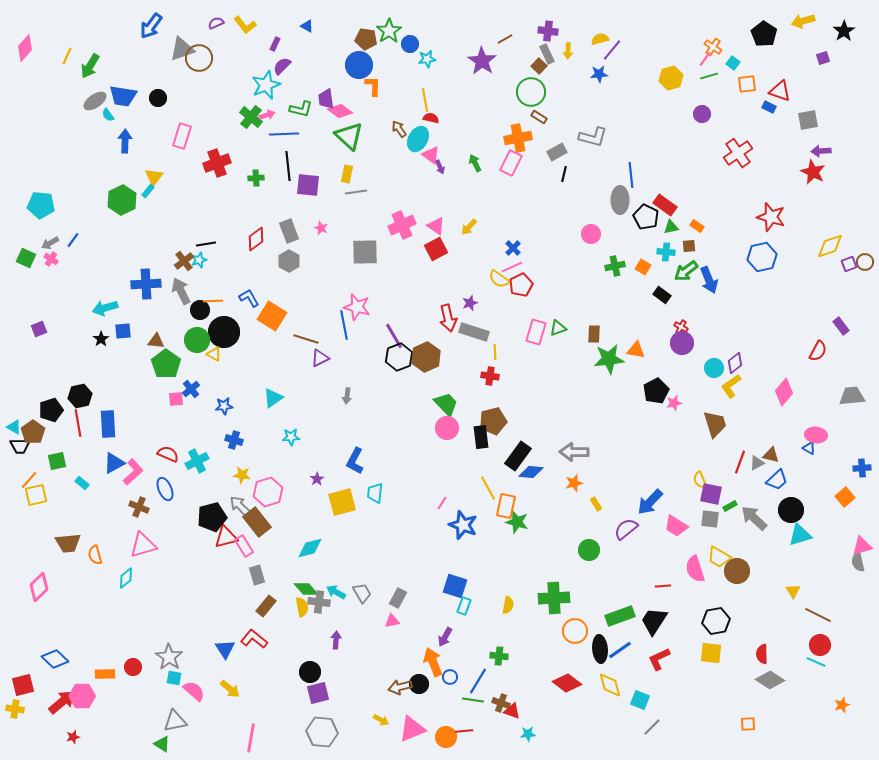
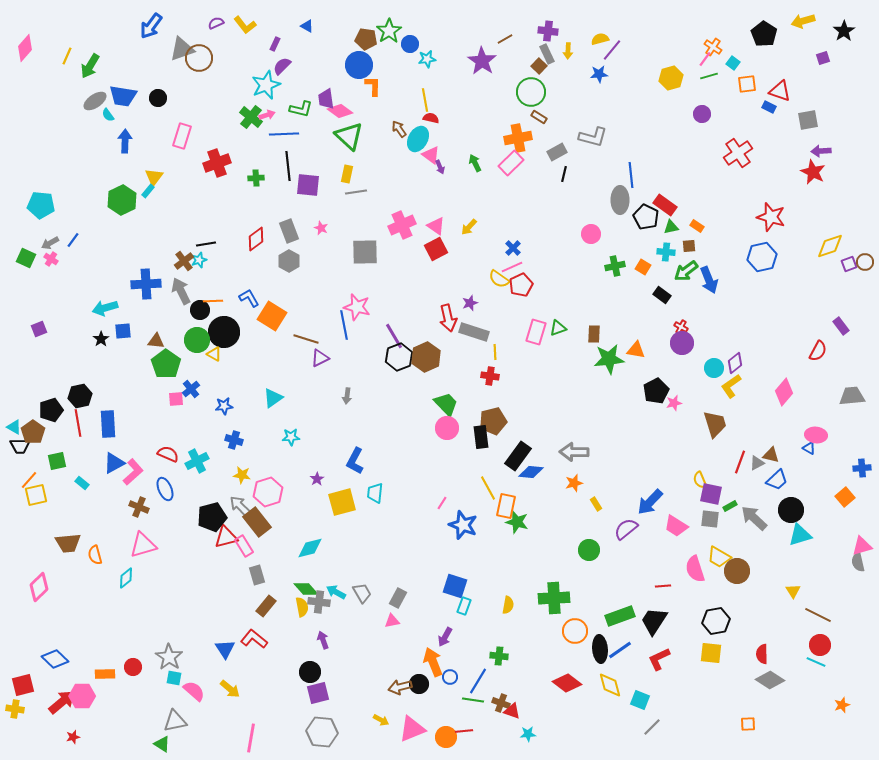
pink rectangle at (511, 163): rotated 20 degrees clockwise
purple arrow at (336, 640): moved 13 px left; rotated 24 degrees counterclockwise
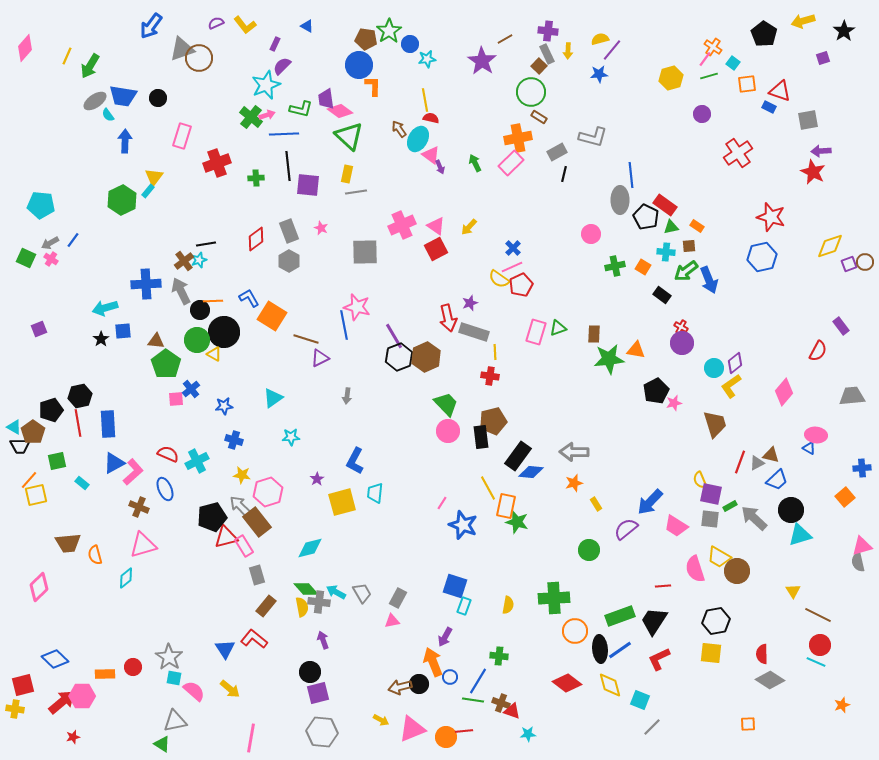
pink circle at (447, 428): moved 1 px right, 3 px down
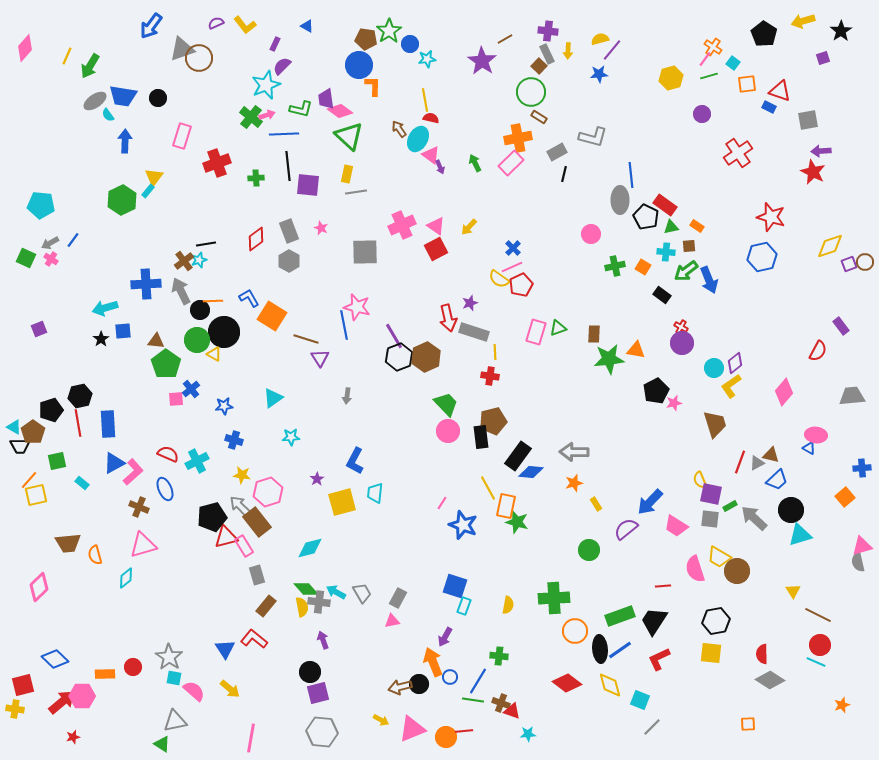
black star at (844, 31): moved 3 px left
purple triangle at (320, 358): rotated 36 degrees counterclockwise
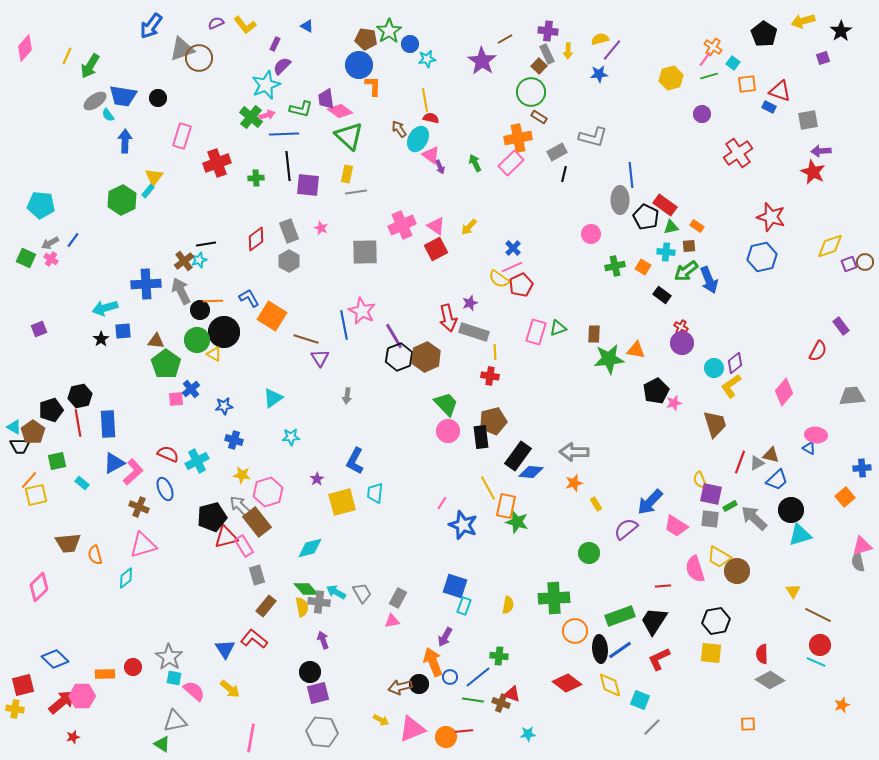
pink star at (357, 307): moved 5 px right, 4 px down; rotated 12 degrees clockwise
green circle at (589, 550): moved 3 px down
blue line at (478, 681): moved 4 px up; rotated 20 degrees clockwise
red triangle at (512, 711): moved 17 px up
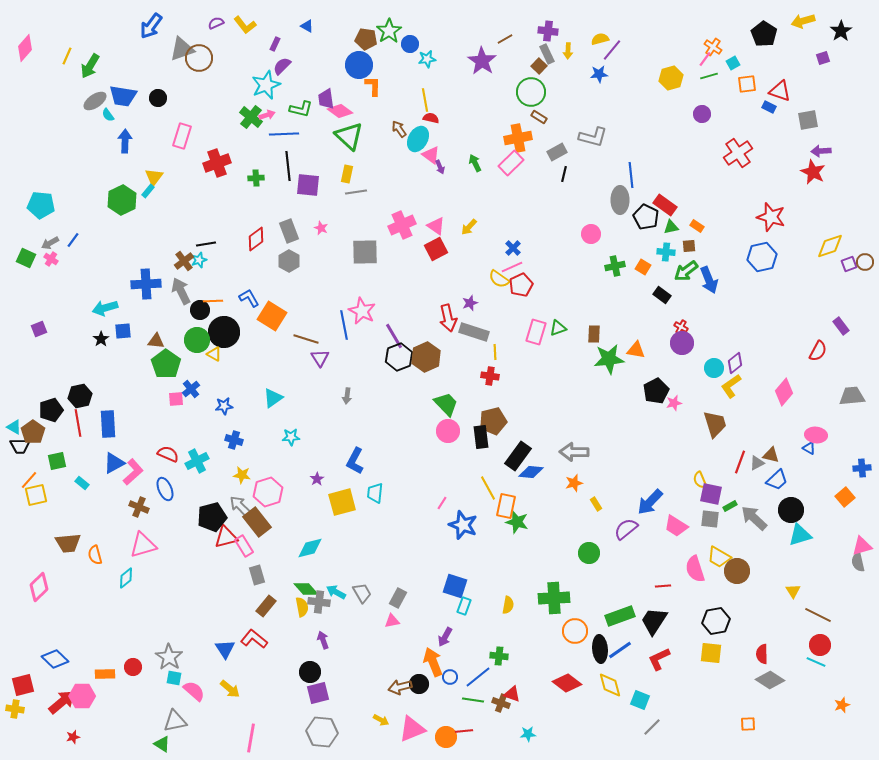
cyan square at (733, 63): rotated 24 degrees clockwise
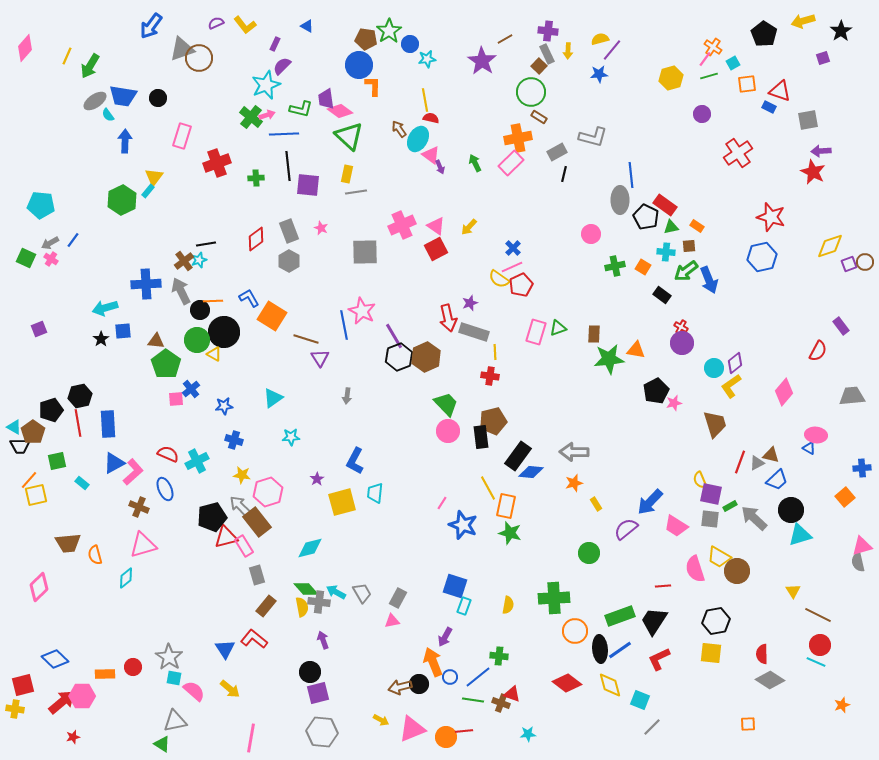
green star at (517, 522): moved 7 px left, 11 px down
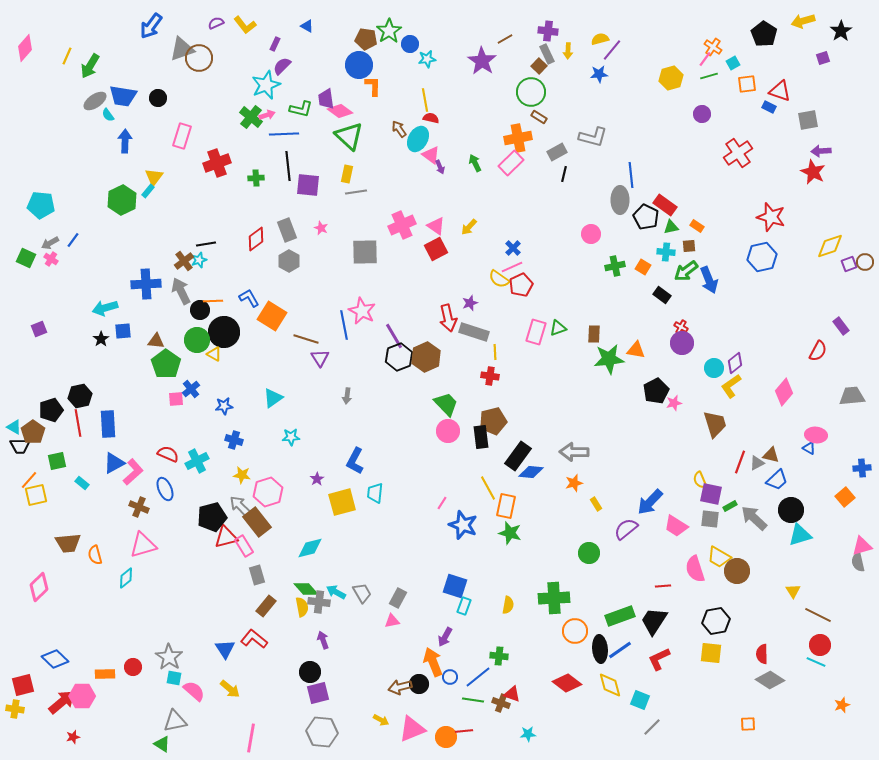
gray rectangle at (289, 231): moved 2 px left, 1 px up
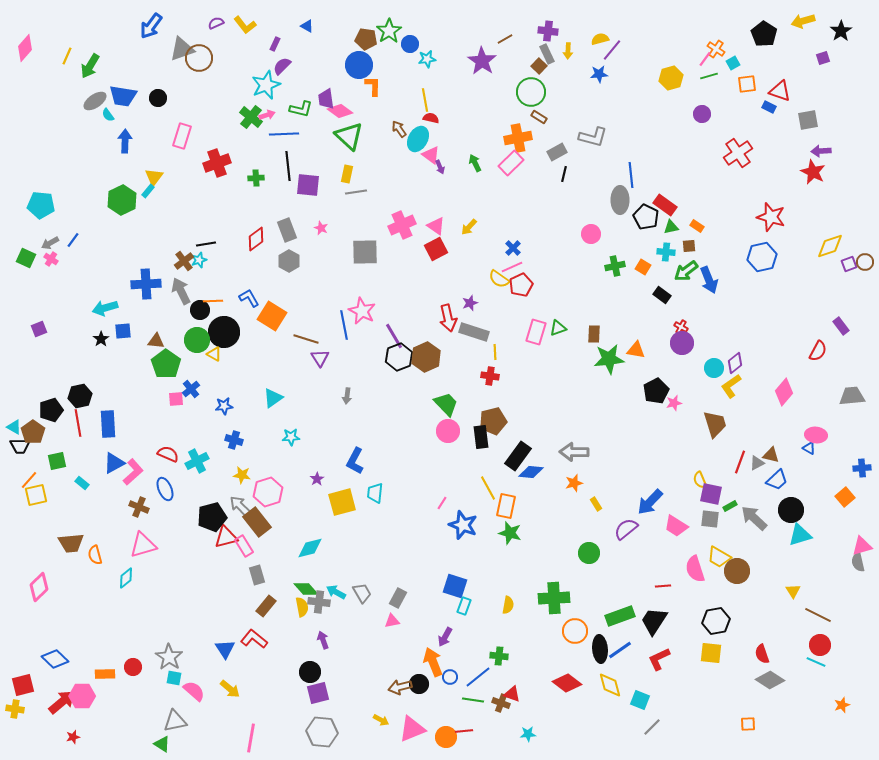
orange cross at (713, 47): moved 3 px right, 2 px down
brown trapezoid at (68, 543): moved 3 px right
red semicircle at (762, 654): rotated 18 degrees counterclockwise
